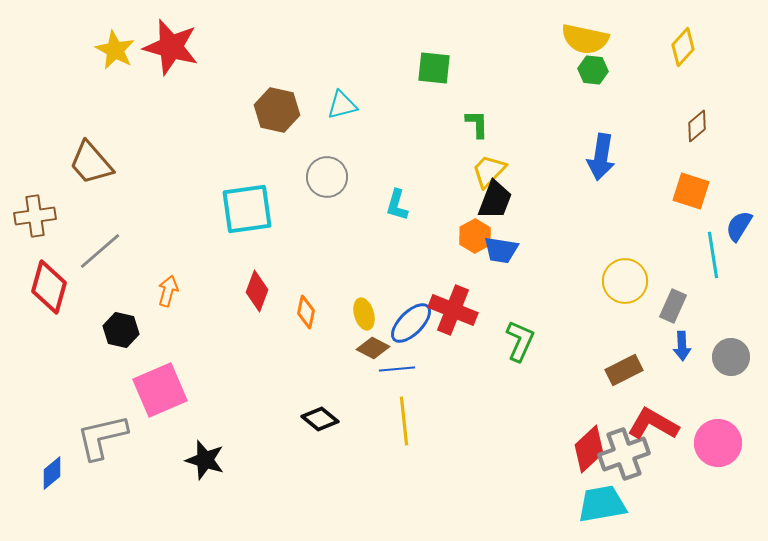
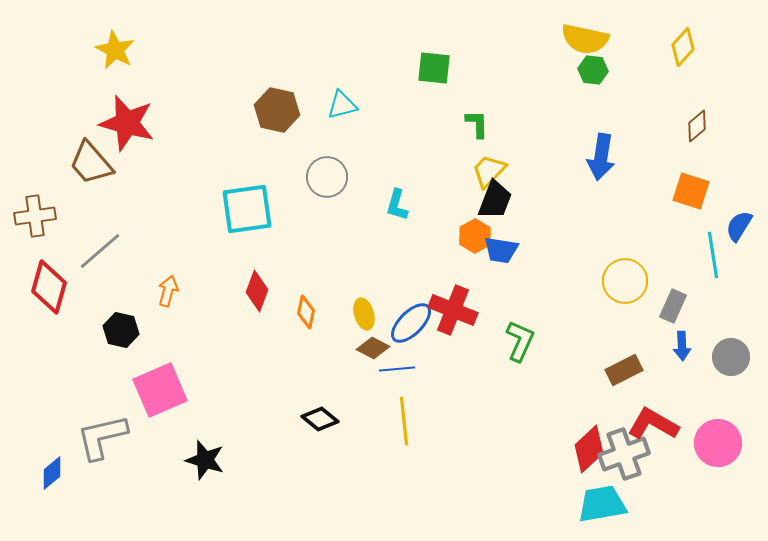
red star at (171, 47): moved 44 px left, 76 px down
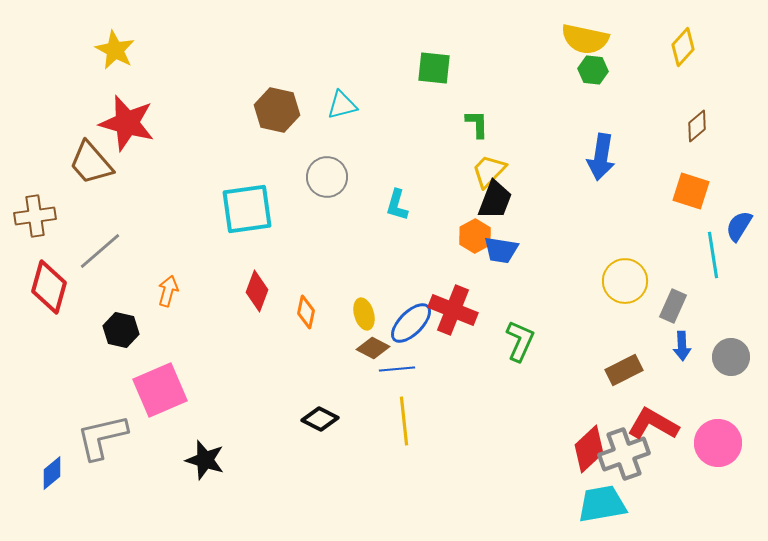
black diamond at (320, 419): rotated 12 degrees counterclockwise
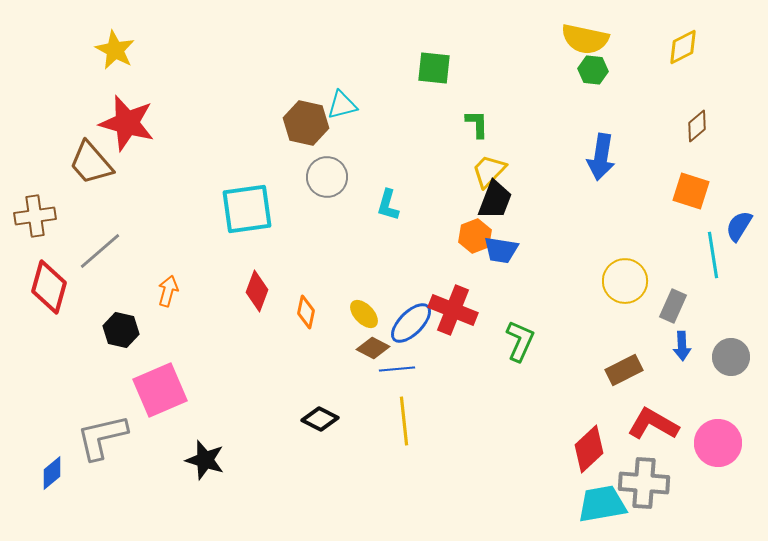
yellow diamond at (683, 47): rotated 21 degrees clockwise
brown hexagon at (277, 110): moved 29 px right, 13 px down
cyan L-shape at (397, 205): moved 9 px left
orange hexagon at (475, 236): rotated 8 degrees clockwise
yellow ellipse at (364, 314): rotated 28 degrees counterclockwise
gray cross at (624, 454): moved 20 px right, 29 px down; rotated 24 degrees clockwise
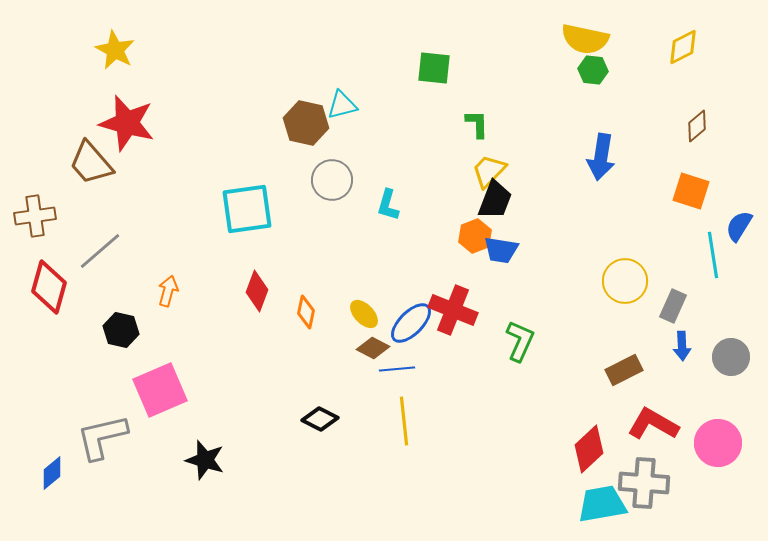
gray circle at (327, 177): moved 5 px right, 3 px down
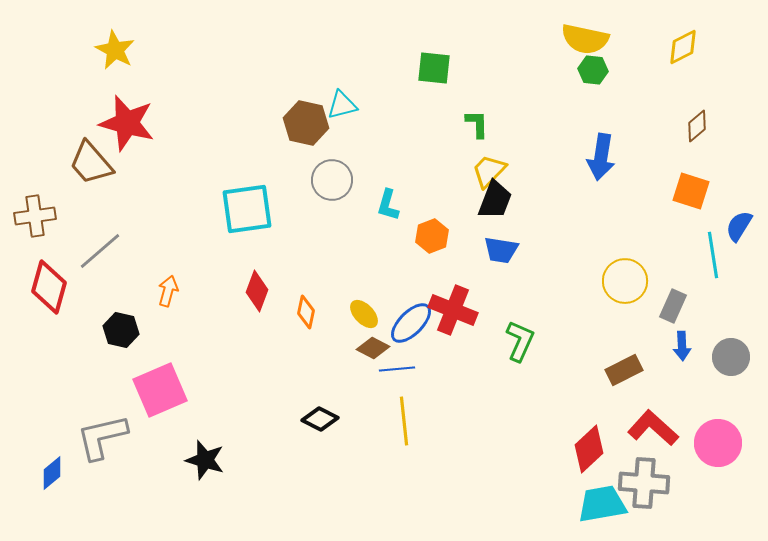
orange hexagon at (475, 236): moved 43 px left
red L-shape at (653, 424): moved 4 px down; rotated 12 degrees clockwise
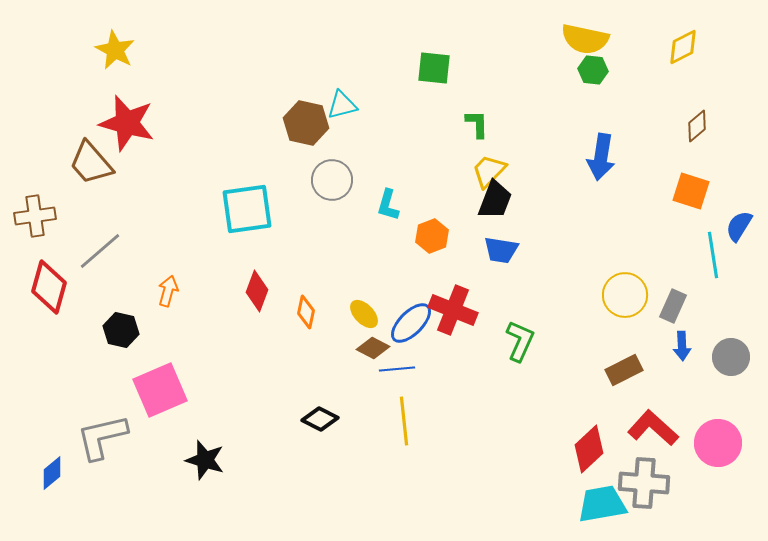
yellow circle at (625, 281): moved 14 px down
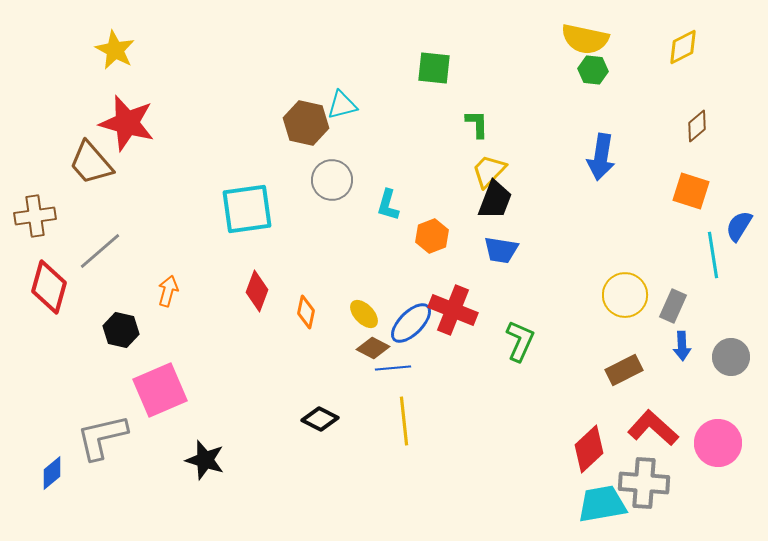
blue line at (397, 369): moved 4 px left, 1 px up
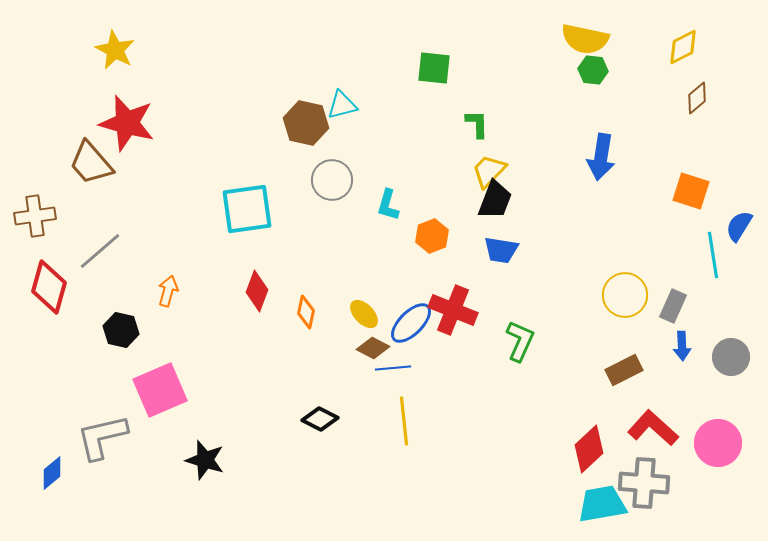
brown diamond at (697, 126): moved 28 px up
